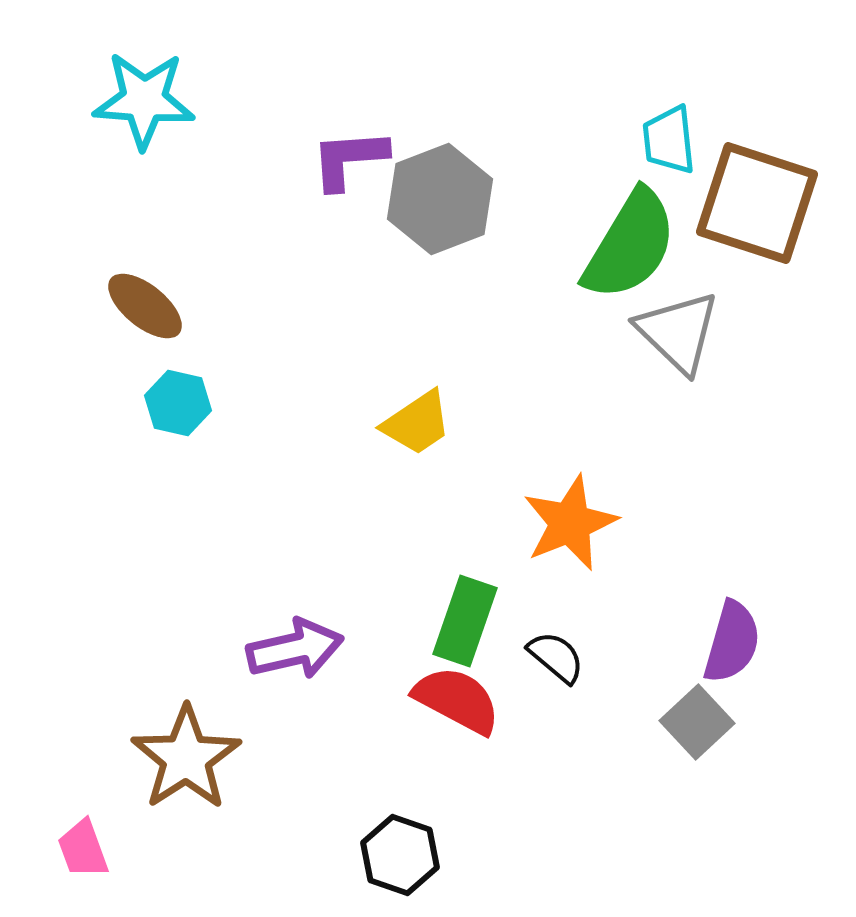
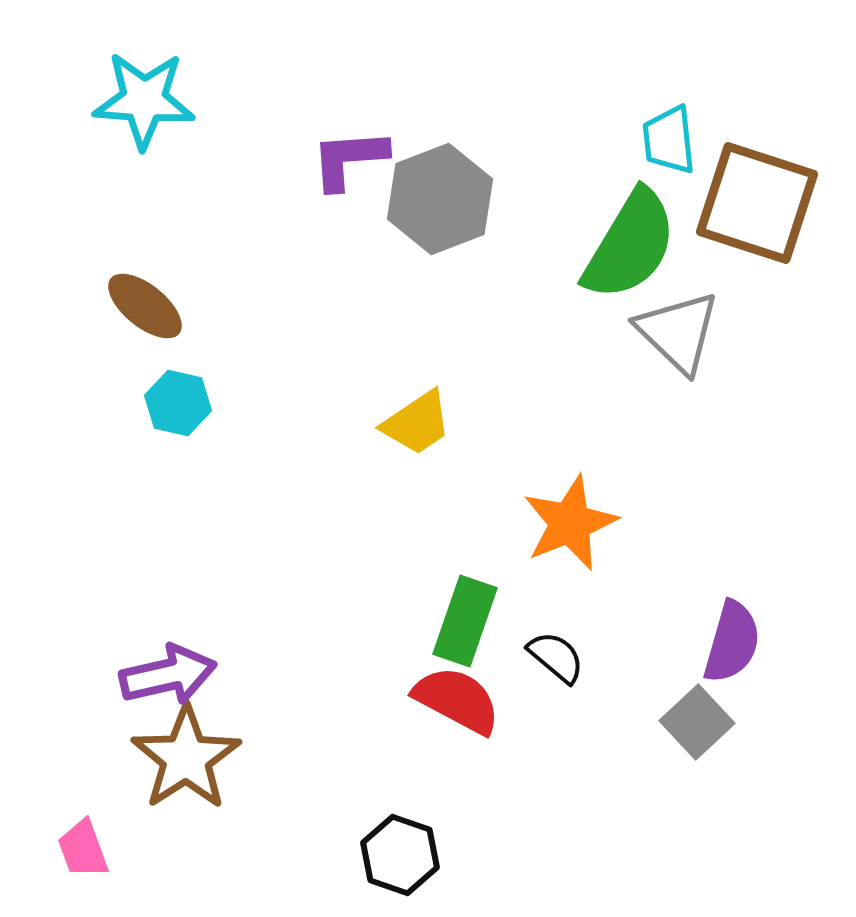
purple arrow: moved 127 px left, 26 px down
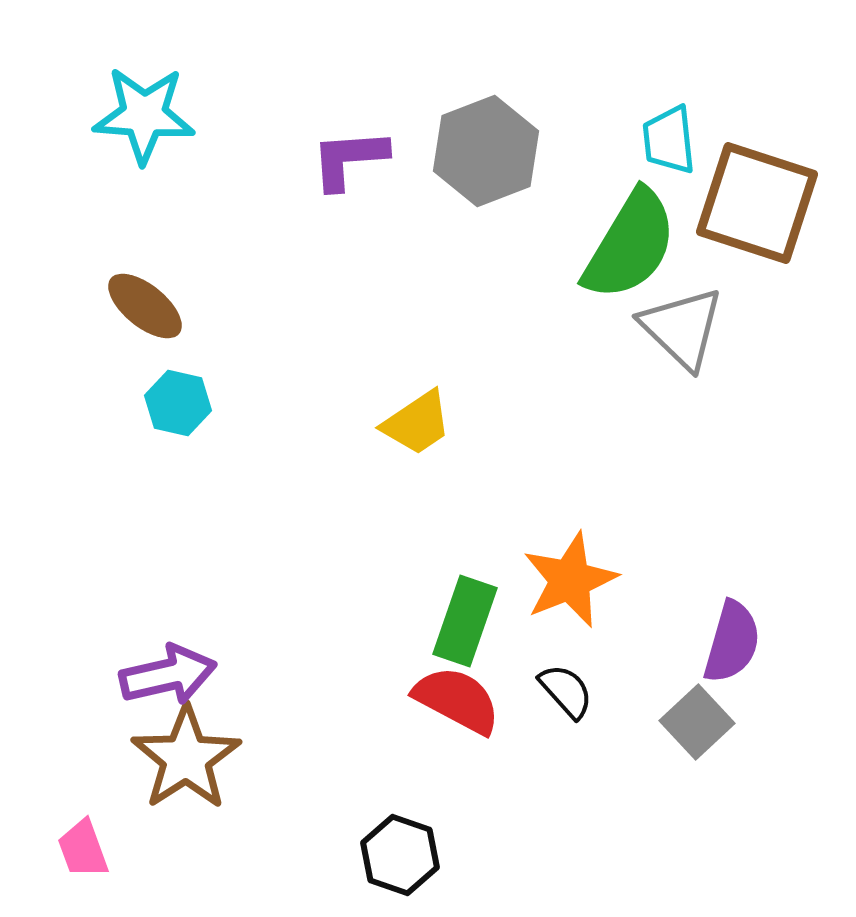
cyan star: moved 15 px down
gray hexagon: moved 46 px right, 48 px up
gray triangle: moved 4 px right, 4 px up
orange star: moved 57 px down
black semicircle: moved 10 px right, 34 px down; rotated 8 degrees clockwise
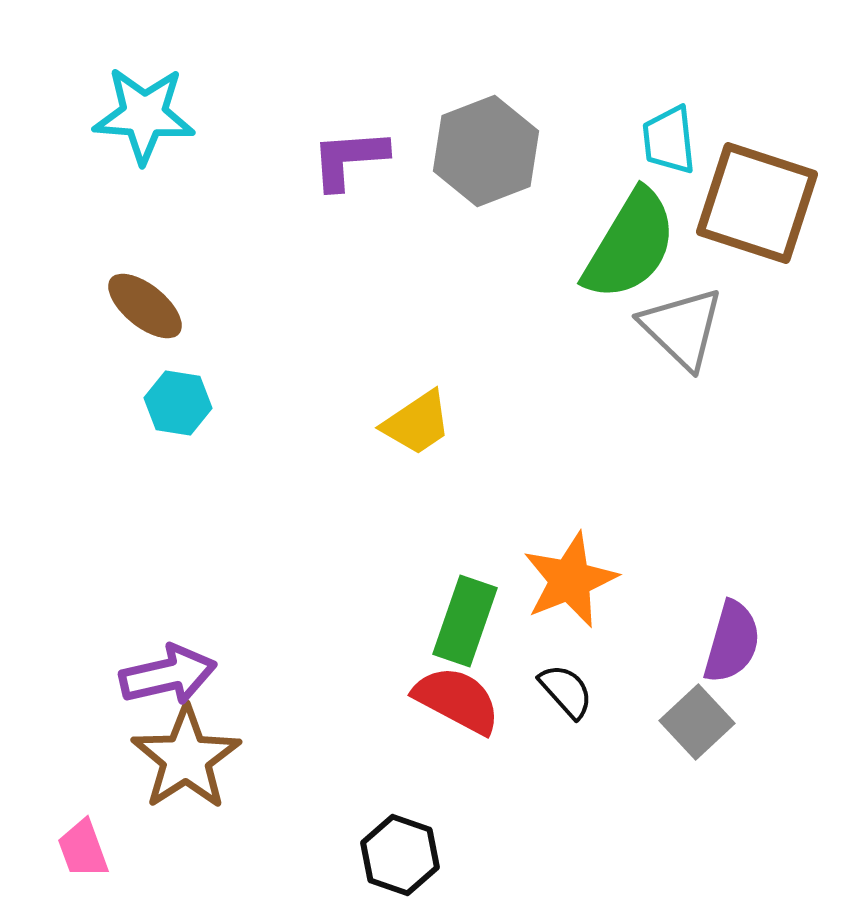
cyan hexagon: rotated 4 degrees counterclockwise
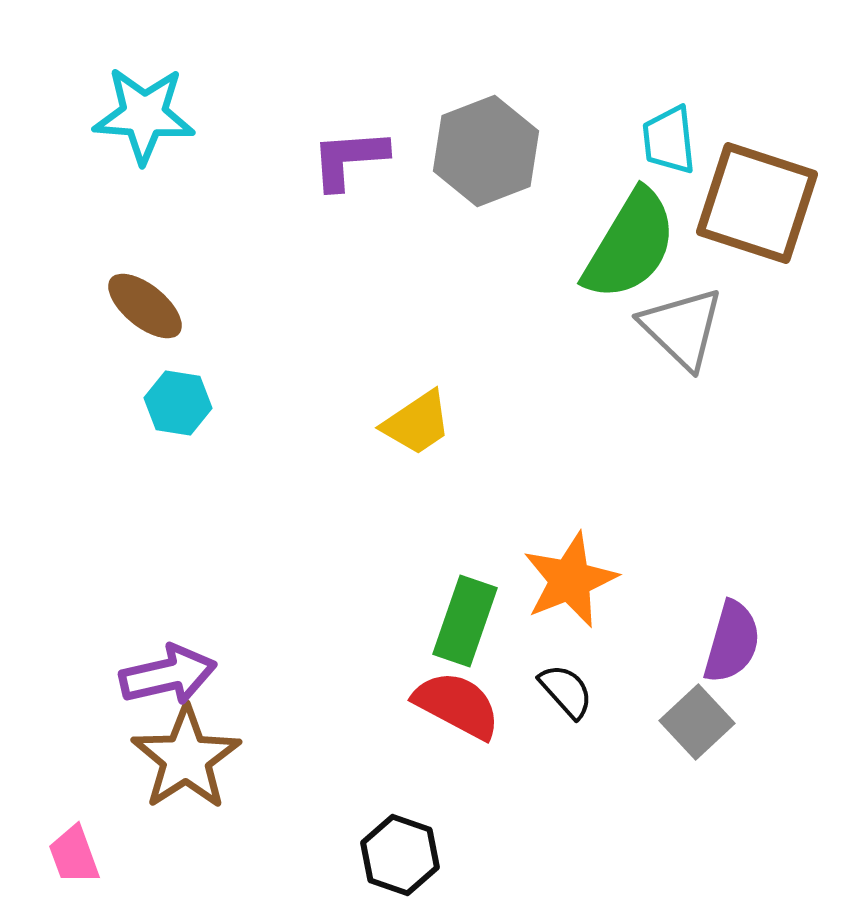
red semicircle: moved 5 px down
pink trapezoid: moved 9 px left, 6 px down
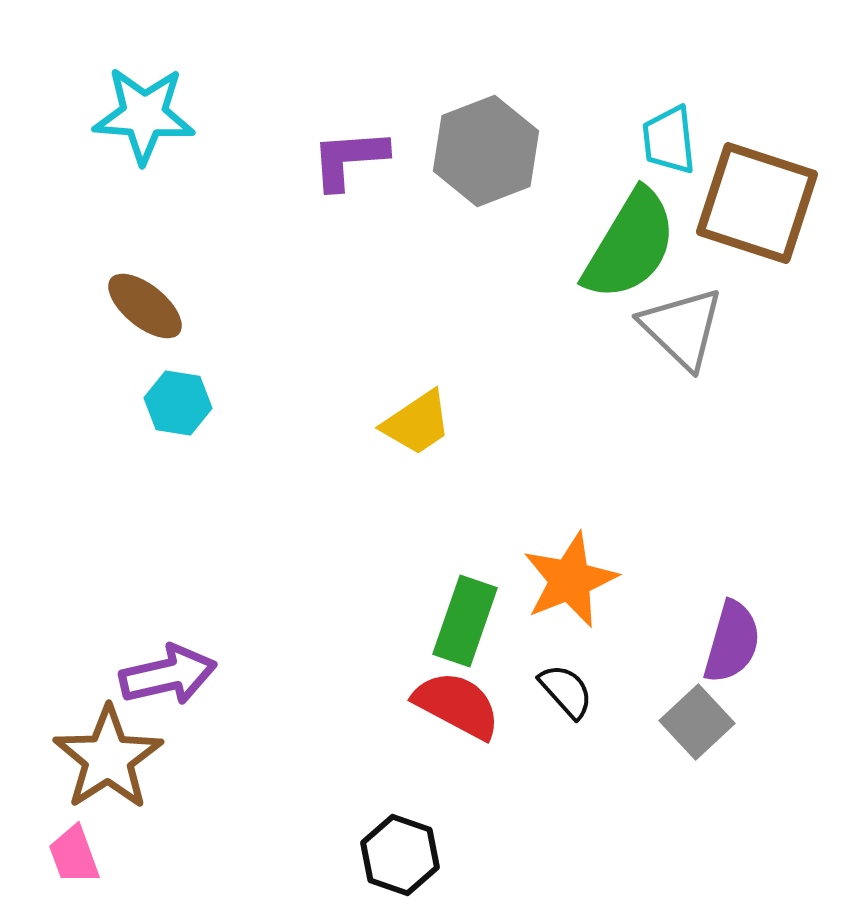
brown star: moved 78 px left
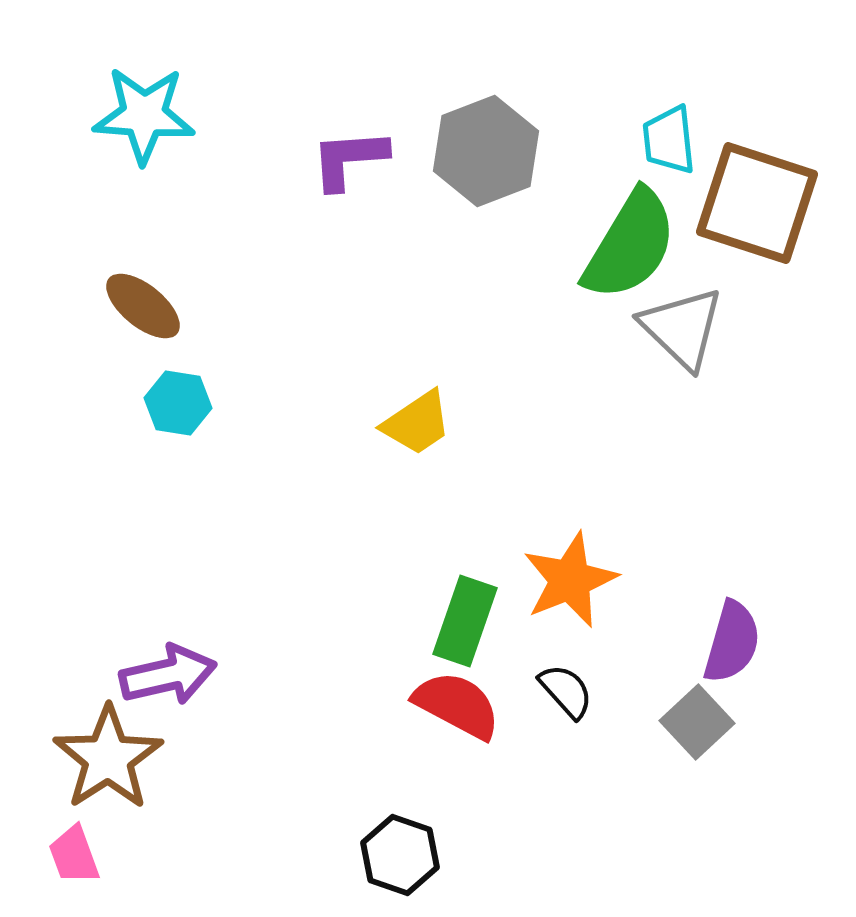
brown ellipse: moved 2 px left
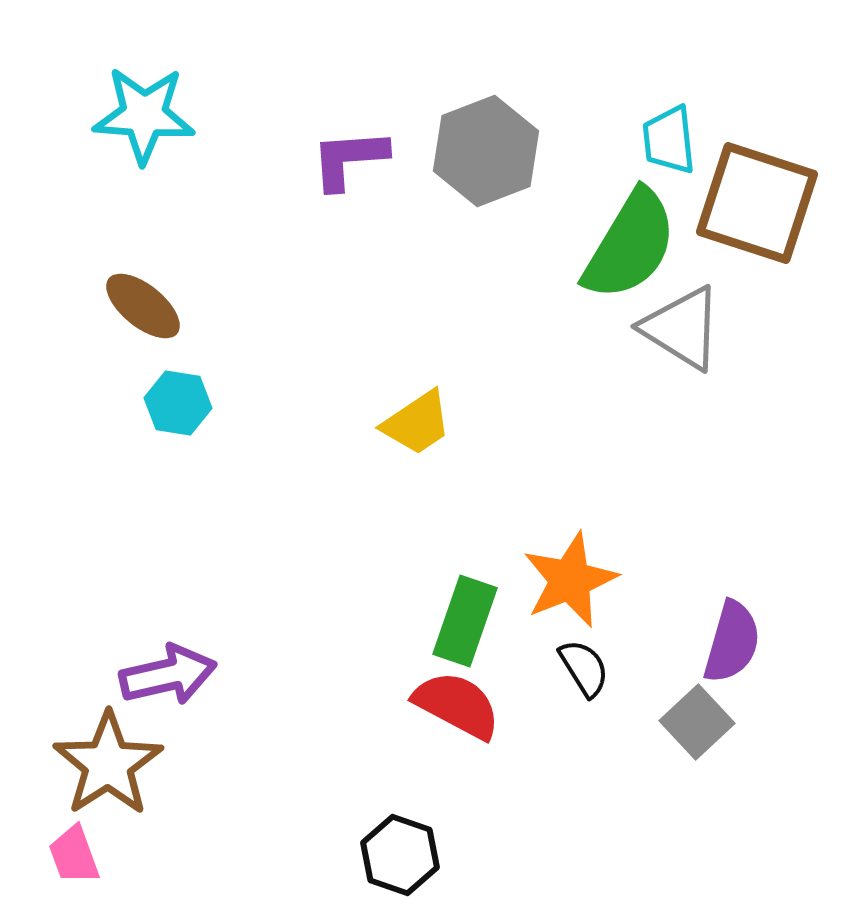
gray triangle: rotated 12 degrees counterclockwise
black semicircle: moved 18 px right, 23 px up; rotated 10 degrees clockwise
brown star: moved 6 px down
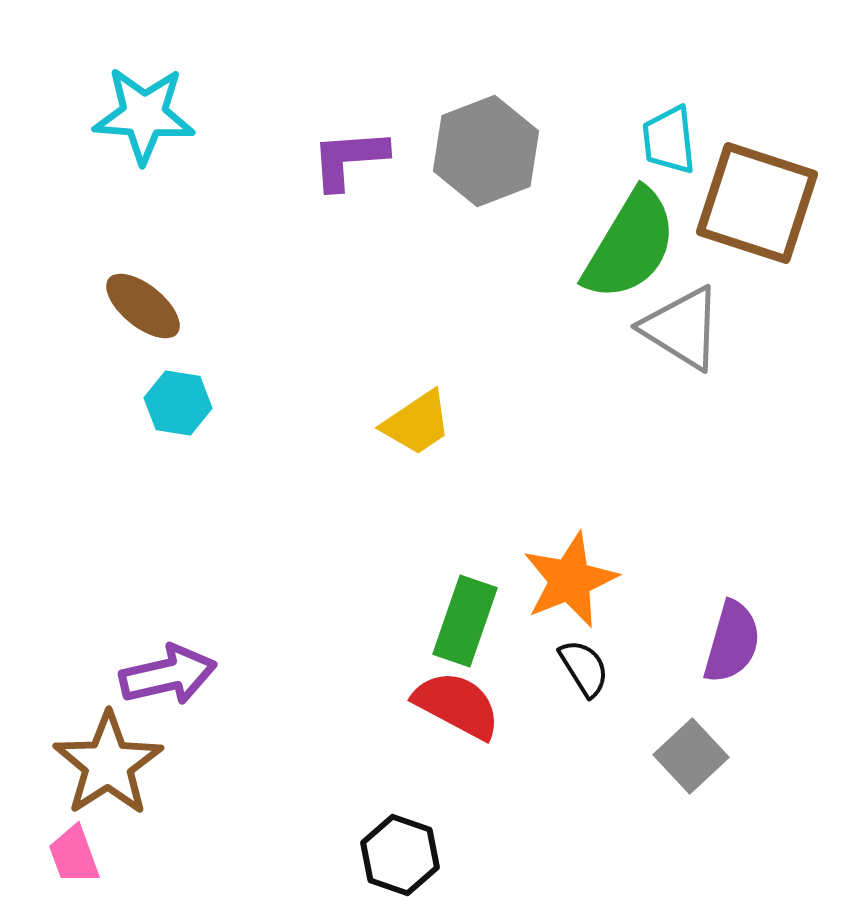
gray square: moved 6 px left, 34 px down
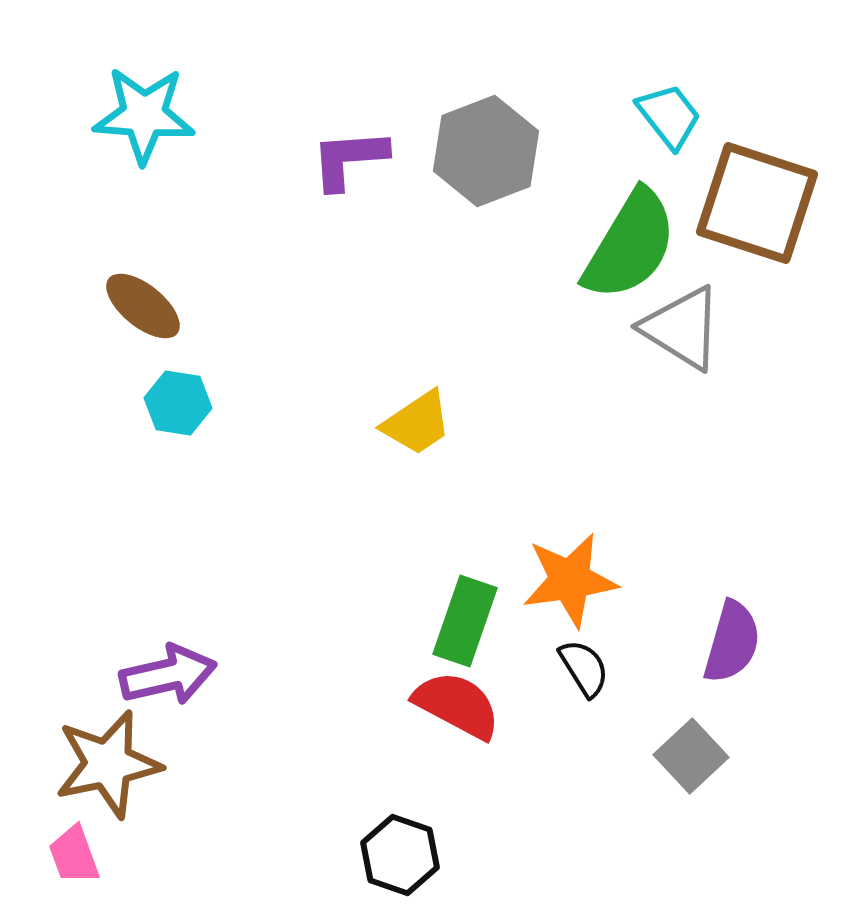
cyan trapezoid: moved 24 px up; rotated 148 degrees clockwise
orange star: rotated 14 degrees clockwise
brown star: rotated 21 degrees clockwise
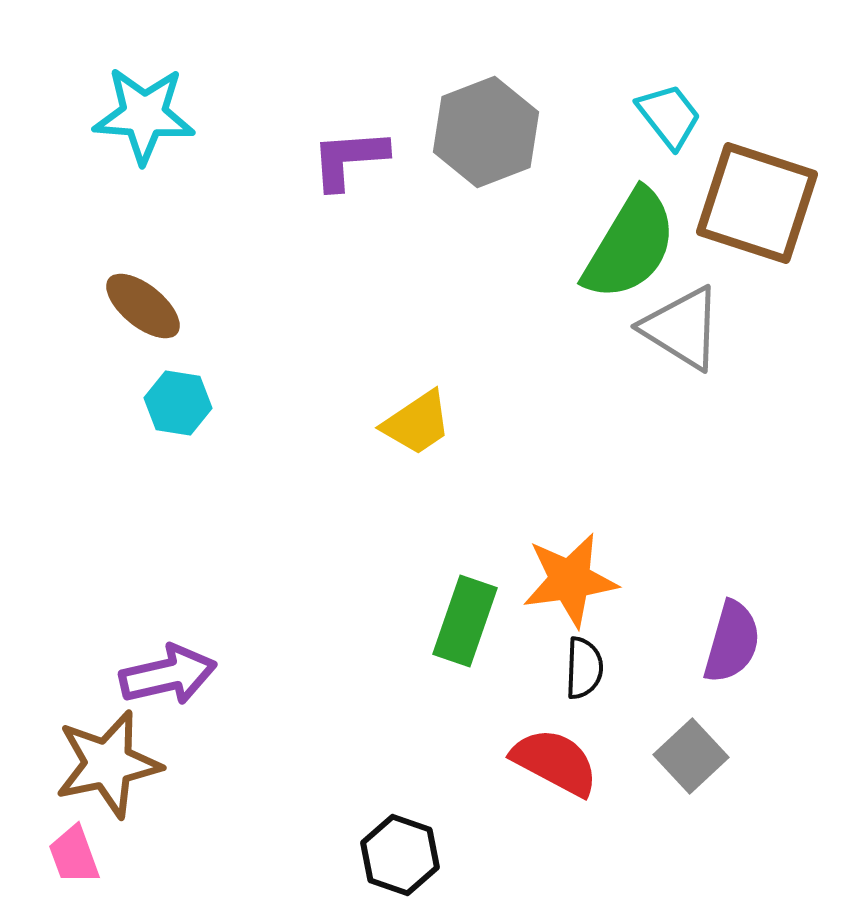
gray hexagon: moved 19 px up
black semicircle: rotated 34 degrees clockwise
red semicircle: moved 98 px right, 57 px down
